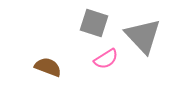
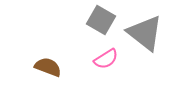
gray square: moved 7 px right, 3 px up; rotated 12 degrees clockwise
gray triangle: moved 2 px right, 3 px up; rotated 9 degrees counterclockwise
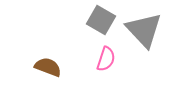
gray triangle: moved 1 px left, 3 px up; rotated 9 degrees clockwise
pink semicircle: rotated 40 degrees counterclockwise
